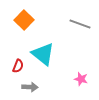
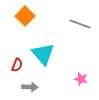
orange square: moved 1 px right, 4 px up
cyan triangle: rotated 10 degrees clockwise
red semicircle: moved 1 px left, 1 px up
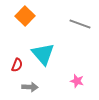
pink star: moved 4 px left, 2 px down
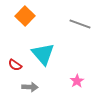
red semicircle: moved 2 px left; rotated 104 degrees clockwise
pink star: rotated 24 degrees clockwise
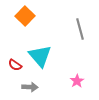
gray line: moved 5 px down; rotated 55 degrees clockwise
cyan triangle: moved 3 px left, 2 px down
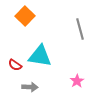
cyan triangle: rotated 40 degrees counterclockwise
